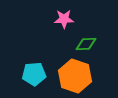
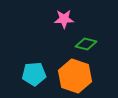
green diamond: rotated 15 degrees clockwise
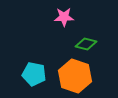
pink star: moved 2 px up
cyan pentagon: rotated 15 degrees clockwise
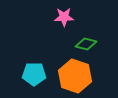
cyan pentagon: rotated 10 degrees counterclockwise
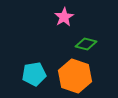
pink star: rotated 30 degrees counterclockwise
cyan pentagon: rotated 10 degrees counterclockwise
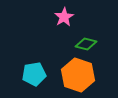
orange hexagon: moved 3 px right, 1 px up
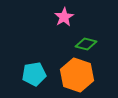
orange hexagon: moved 1 px left
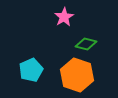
cyan pentagon: moved 3 px left, 4 px up; rotated 15 degrees counterclockwise
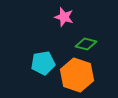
pink star: rotated 24 degrees counterclockwise
cyan pentagon: moved 12 px right, 7 px up; rotated 15 degrees clockwise
